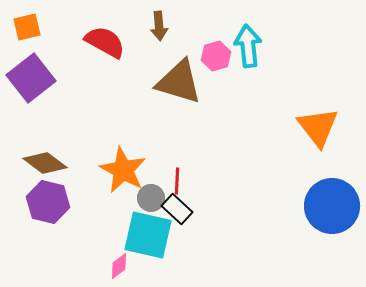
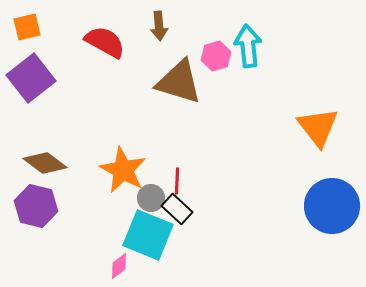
purple hexagon: moved 12 px left, 4 px down
cyan square: rotated 9 degrees clockwise
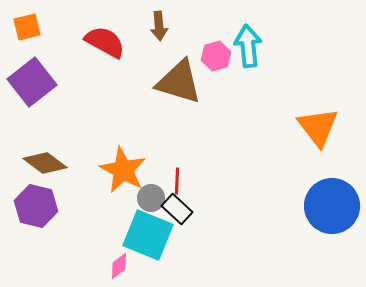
purple square: moved 1 px right, 4 px down
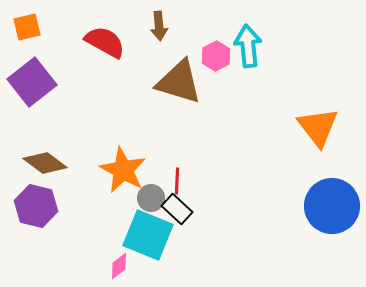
pink hexagon: rotated 12 degrees counterclockwise
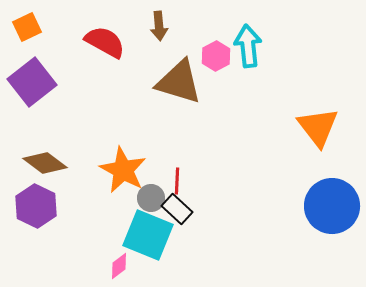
orange square: rotated 12 degrees counterclockwise
purple hexagon: rotated 12 degrees clockwise
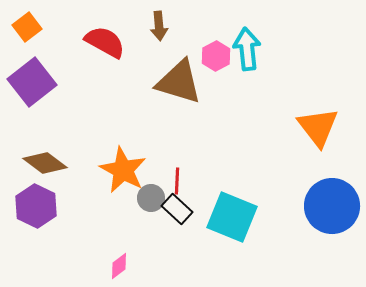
orange square: rotated 12 degrees counterclockwise
cyan arrow: moved 1 px left, 3 px down
cyan square: moved 84 px right, 18 px up
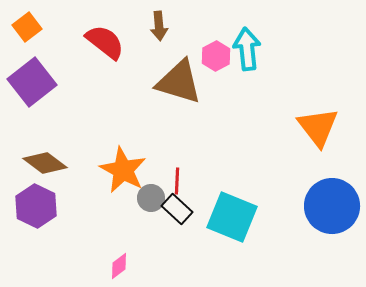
red semicircle: rotated 9 degrees clockwise
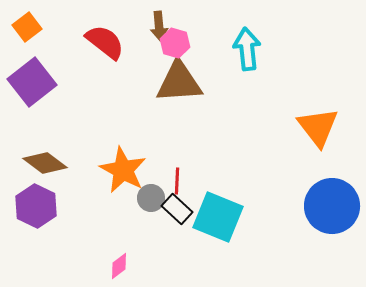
pink hexagon: moved 41 px left, 13 px up; rotated 16 degrees counterclockwise
brown triangle: rotated 21 degrees counterclockwise
cyan square: moved 14 px left
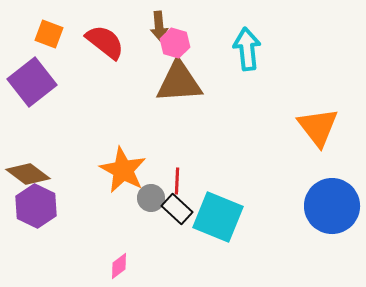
orange square: moved 22 px right, 7 px down; rotated 32 degrees counterclockwise
brown diamond: moved 17 px left, 11 px down
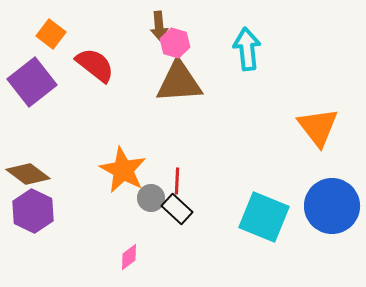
orange square: moved 2 px right; rotated 16 degrees clockwise
red semicircle: moved 10 px left, 23 px down
purple hexagon: moved 3 px left, 5 px down
cyan square: moved 46 px right
pink diamond: moved 10 px right, 9 px up
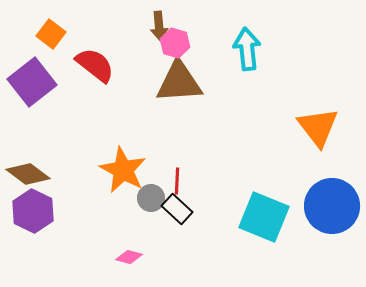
pink diamond: rotated 52 degrees clockwise
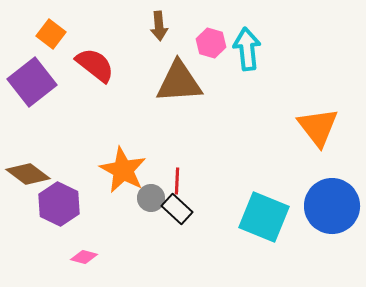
pink hexagon: moved 36 px right
purple hexagon: moved 26 px right, 7 px up
pink diamond: moved 45 px left
